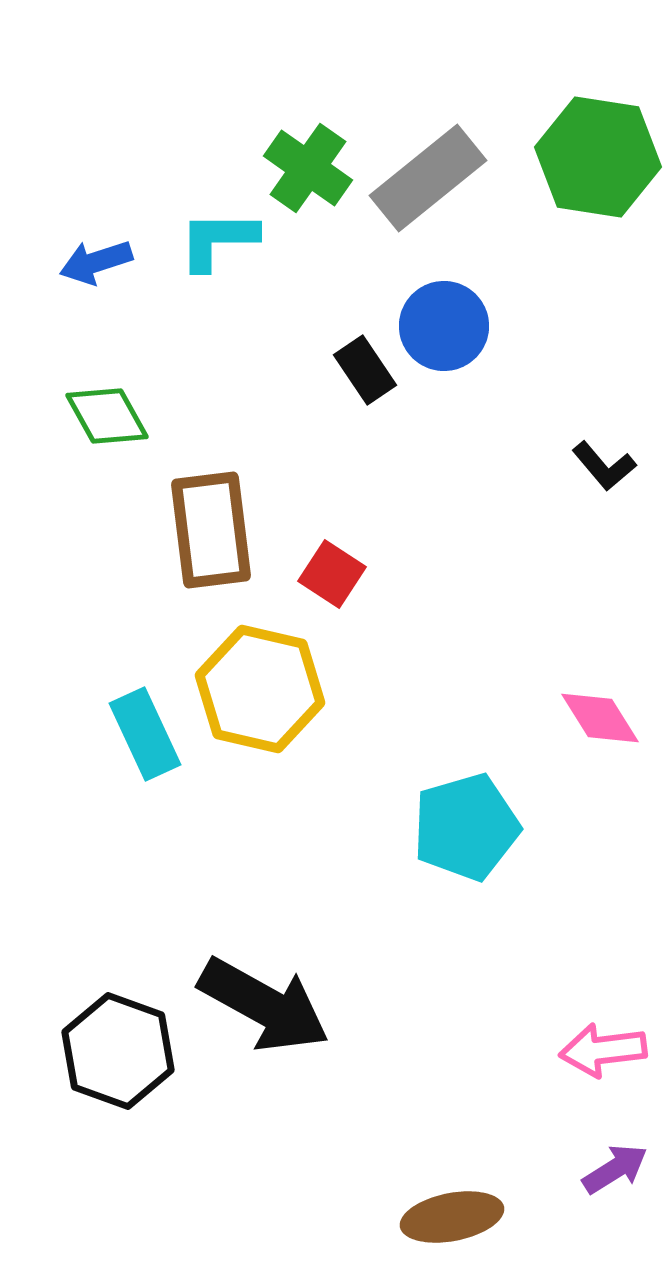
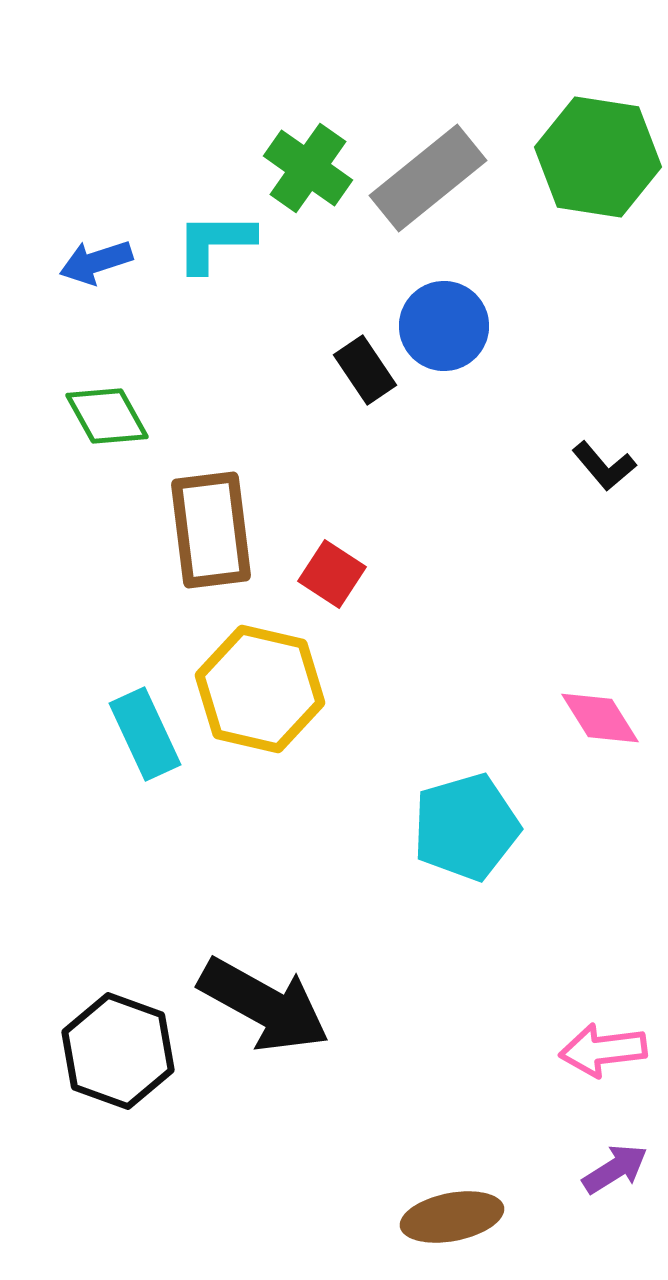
cyan L-shape: moved 3 px left, 2 px down
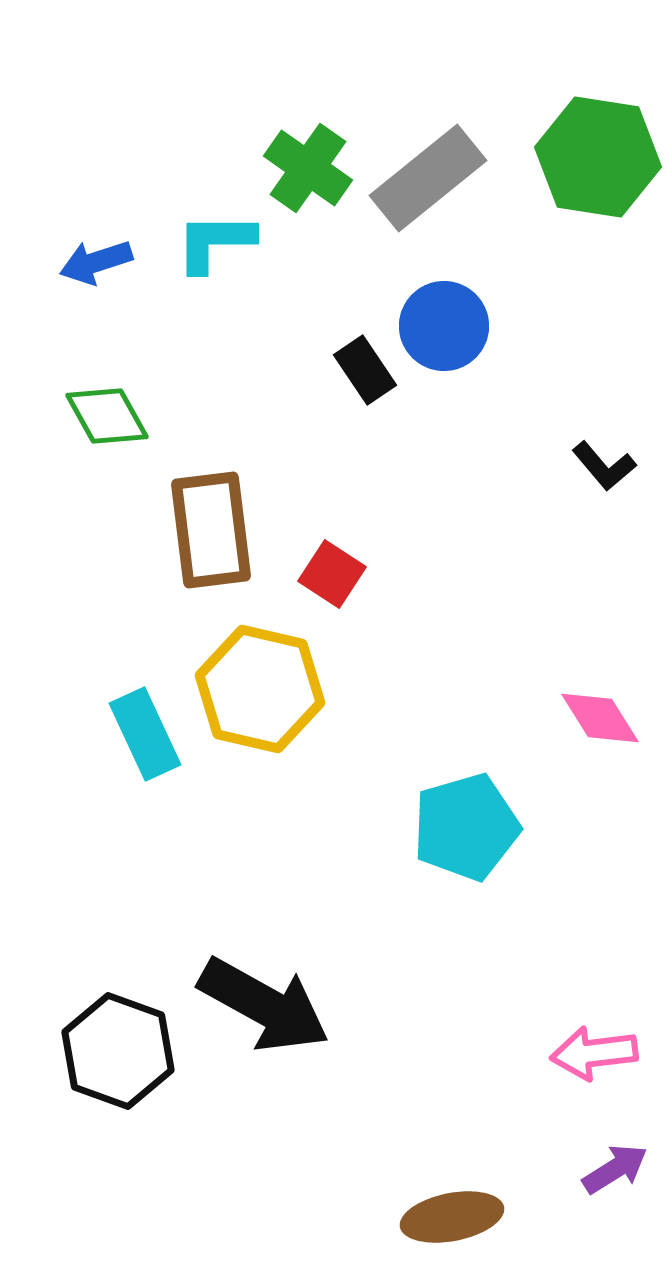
pink arrow: moved 9 px left, 3 px down
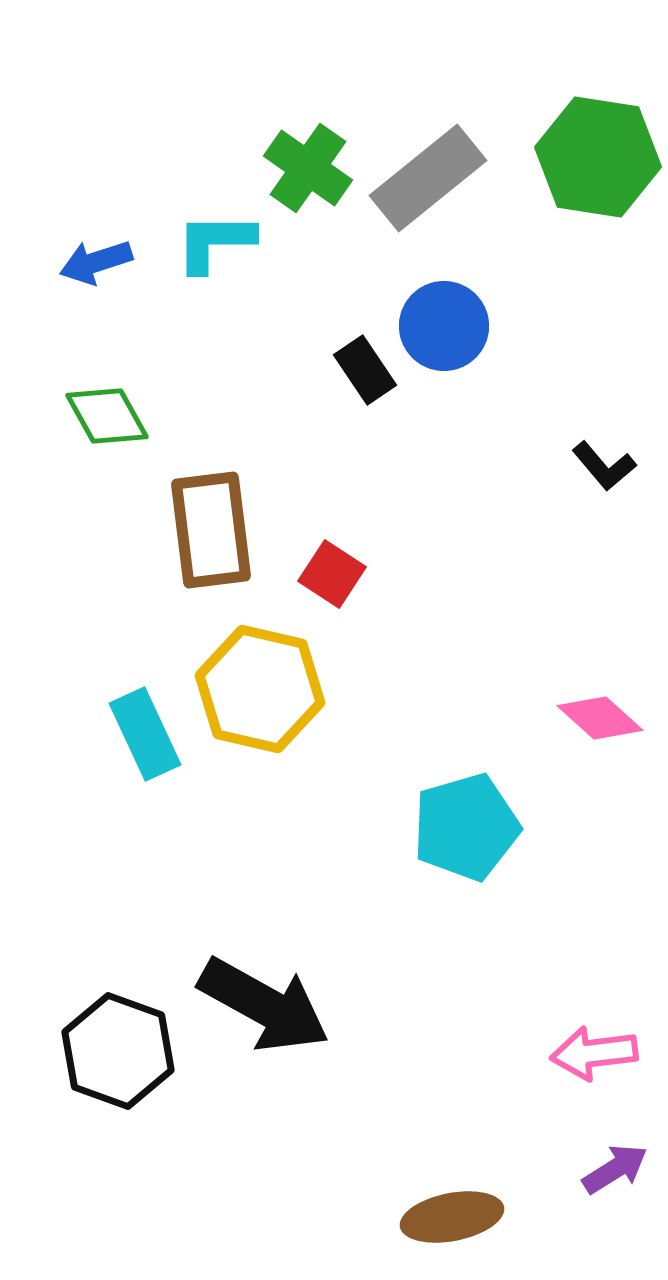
pink diamond: rotated 16 degrees counterclockwise
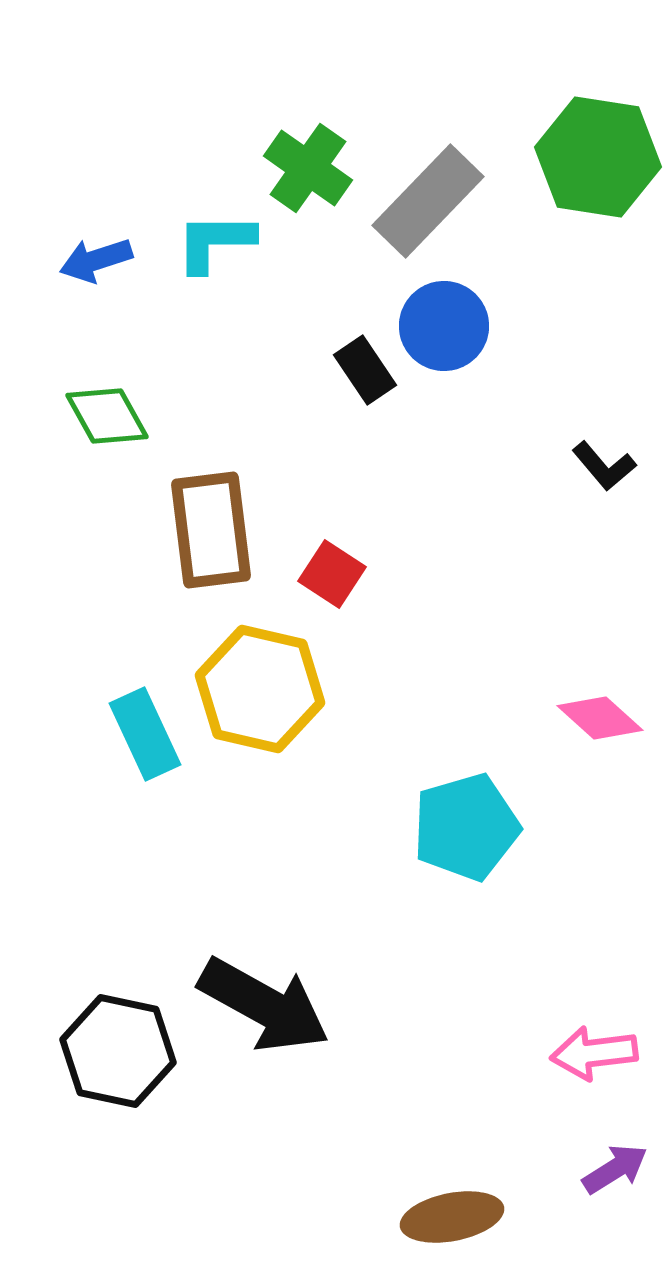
gray rectangle: moved 23 px down; rotated 7 degrees counterclockwise
blue arrow: moved 2 px up
black hexagon: rotated 8 degrees counterclockwise
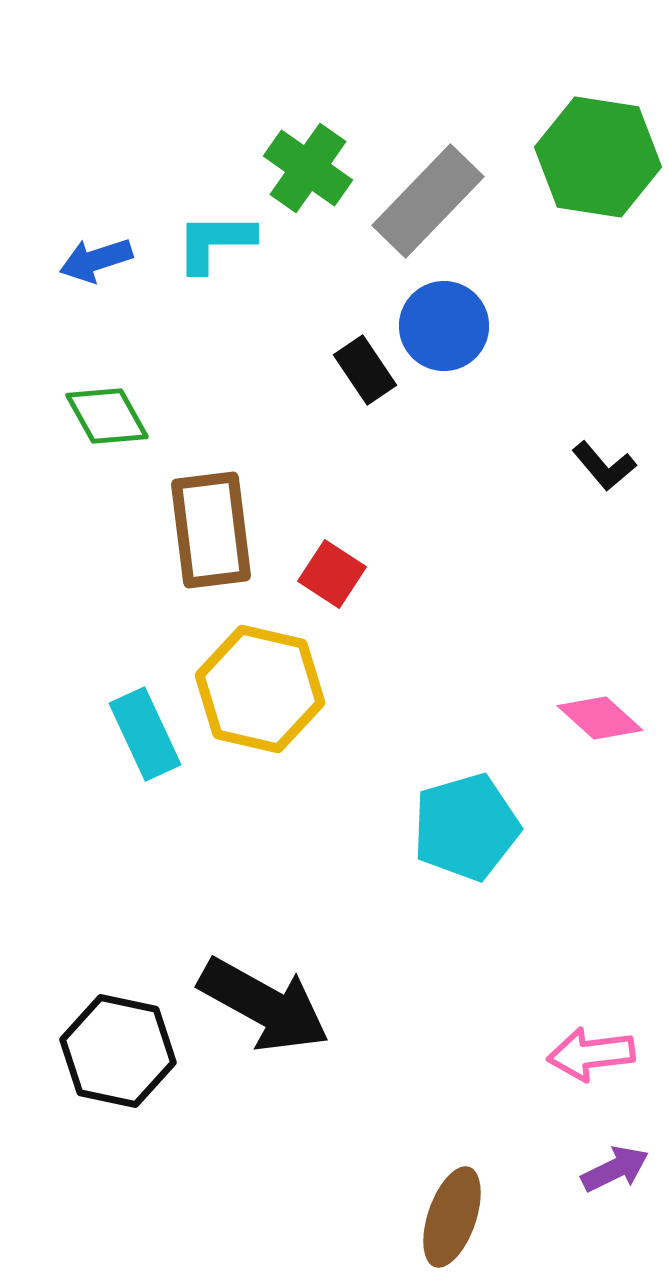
pink arrow: moved 3 px left, 1 px down
purple arrow: rotated 6 degrees clockwise
brown ellipse: rotated 60 degrees counterclockwise
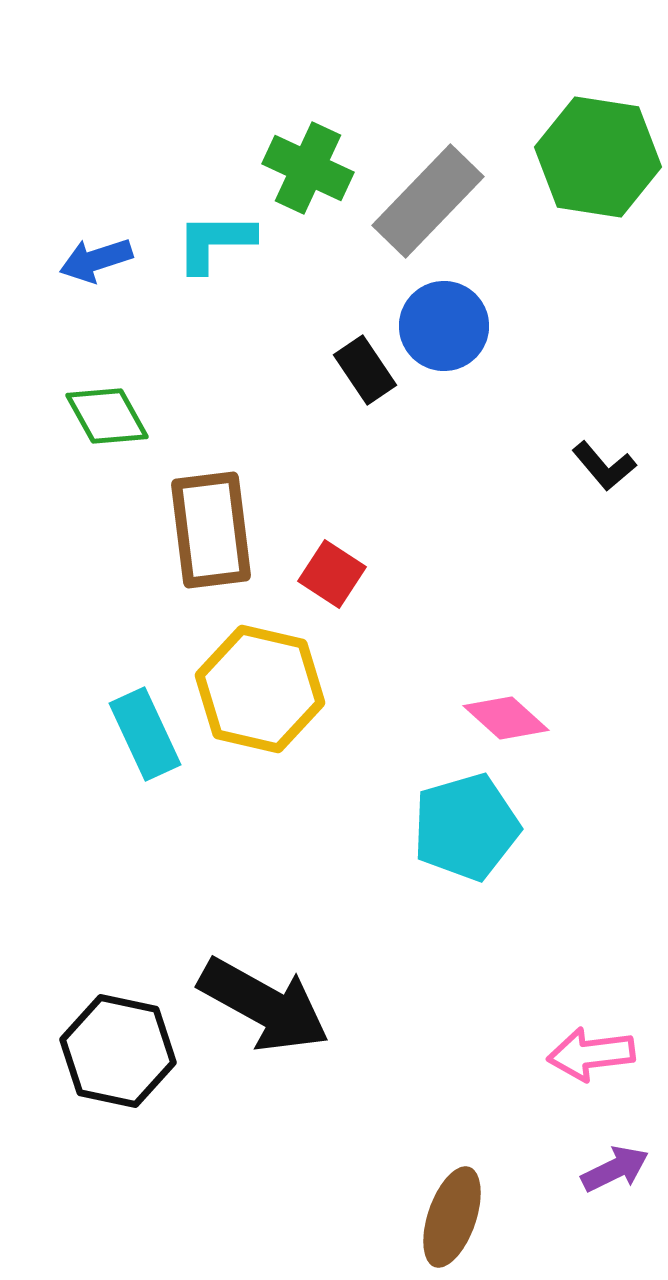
green cross: rotated 10 degrees counterclockwise
pink diamond: moved 94 px left
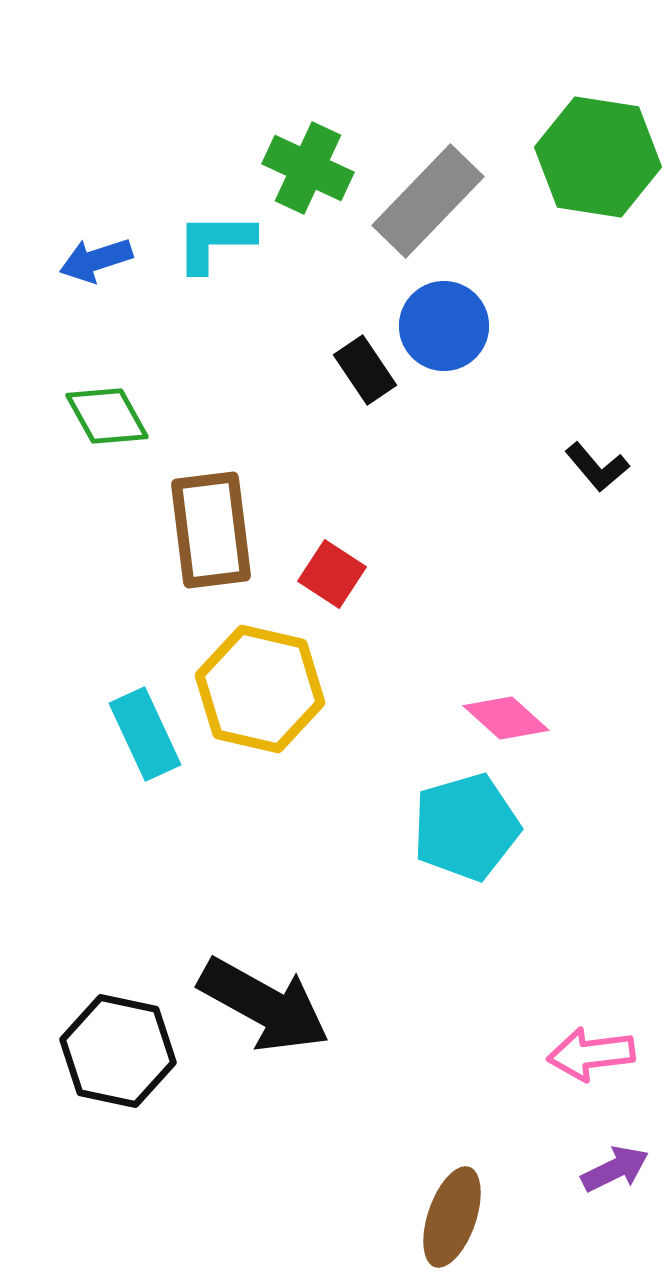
black L-shape: moved 7 px left, 1 px down
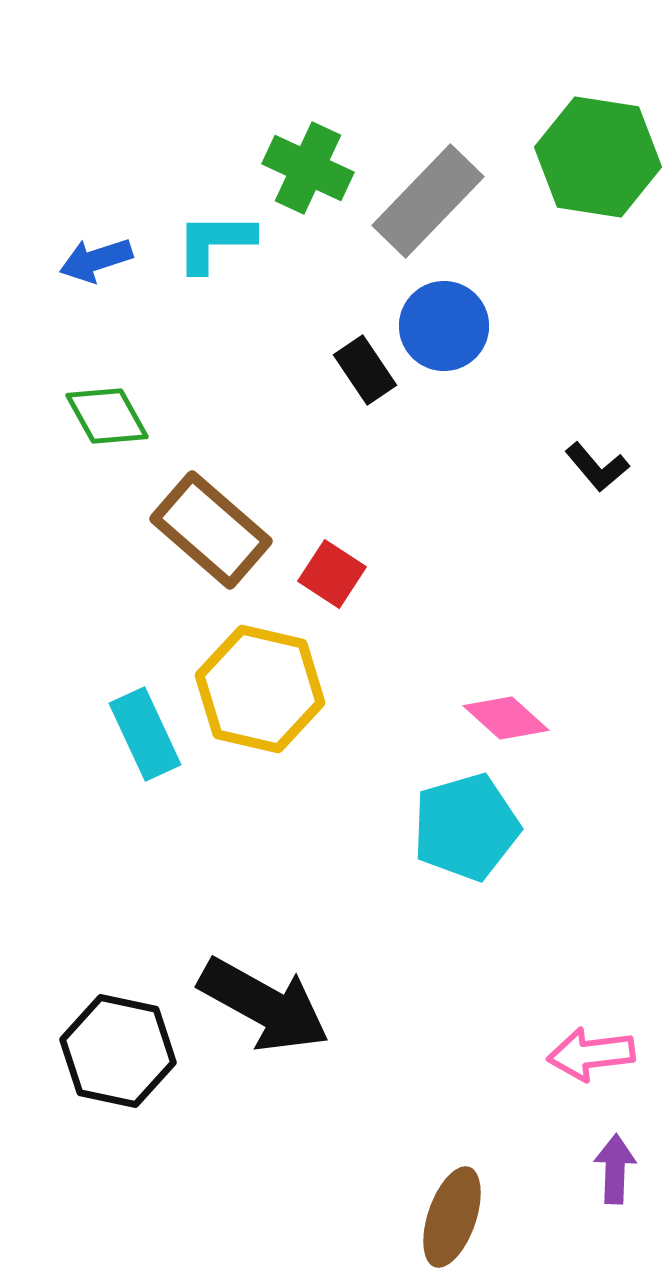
brown rectangle: rotated 42 degrees counterclockwise
purple arrow: rotated 62 degrees counterclockwise
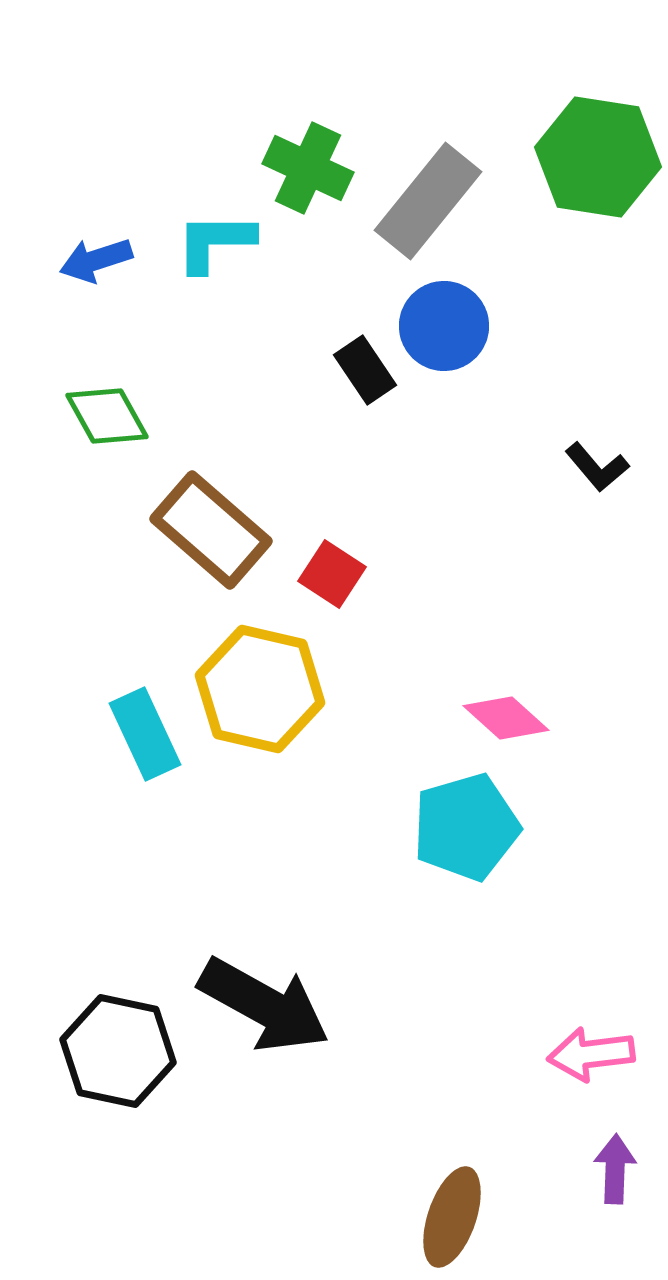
gray rectangle: rotated 5 degrees counterclockwise
